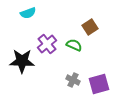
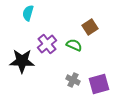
cyan semicircle: rotated 126 degrees clockwise
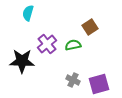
green semicircle: moved 1 px left; rotated 35 degrees counterclockwise
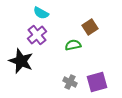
cyan semicircle: moved 13 px right; rotated 77 degrees counterclockwise
purple cross: moved 10 px left, 9 px up
black star: moved 1 px left; rotated 20 degrees clockwise
gray cross: moved 3 px left, 2 px down
purple square: moved 2 px left, 2 px up
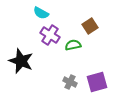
brown square: moved 1 px up
purple cross: moved 13 px right; rotated 18 degrees counterclockwise
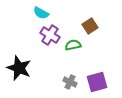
black star: moved 2 px left, 7 px down
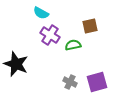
brown square: rotated 21 degrees clockwise
black star: moved 3 px left, 4 px up
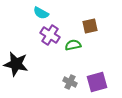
black star: rotated 10 degrees counterclockwise
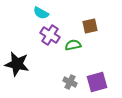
black star: moved 1 px right
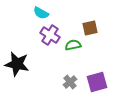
brown square: moved 2 px down
gray cross: rotated 24 degrees clockwise
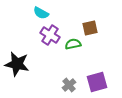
green semicircle: moved 1 px up
gray cross: moved 1 px left, 3 px down
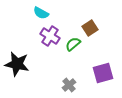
brown square: rotated 21 degrees counterclockwise
purple cross: moved 1 px down
green semicircle: rotated 28 degrees counterclockwise
purple square: moved 6 px right, 9 px up
